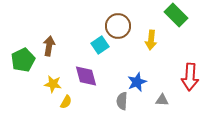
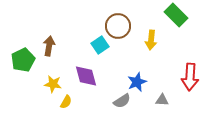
gray semicircle: rotated 126 degrees counterclockwise
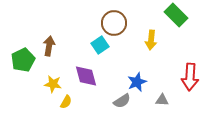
brown circle: moved 4 px left, 3 px up
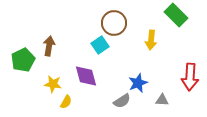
blue star: moved 1 px right, 1 px down
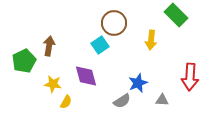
green pentagon: moved 1 px right, 1 px down
